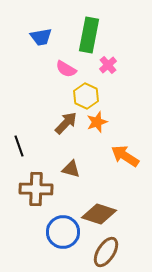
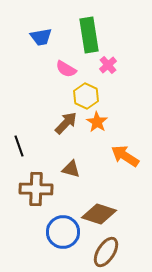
green rectangle: rotated 20 degrees counterclockwise
orange star: rotated 20 degrees counterclockwise
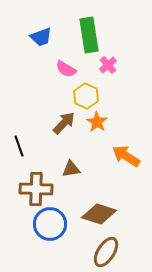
blue trapezoid: rotated 10 degrees counterclockwise
brown arrow: moved 2 px left
orange arrow: moved 1 px right
brown triangle: rotated 24 degrees counterclockwise
blue circle: moved 13 px left, 8 px up
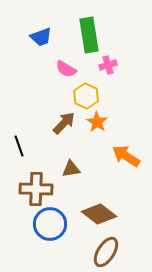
pink cross: rotated 24 degrees clockwise
brown diamond: rotated 20 degrees clockwise
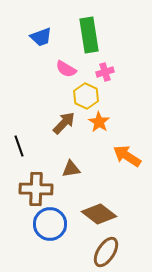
pink cross: moved 3 px left, 7 px down
orange star: moved 2 px right
orange arrow: moved 1 px right
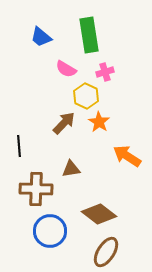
blue trapezoid: rotated 60 degrees clockwise
black line: rotated 15 degrees clockwise
blue circle: moved 7 px down
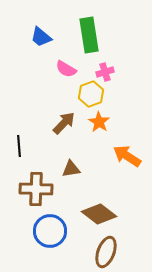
yellow hexagon: moved 5 px right, 2 px up; rotated 15 degrees clockwise
brown ellipse: rotated 12 degrees counterclockwise
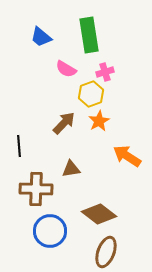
orange star: moved 1 px up; rotated 10 degrees clockwise
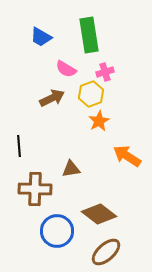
blue trapezoid: rotated 10 degrees counterclockwise
brown arrow: moved 12 px left, 25 px up; rotated 20 degrees clockwise
brown cross: moved 1 px left
blue circle: moved 7 px right
brown ellipse: rotated 28 degrees clockwise
